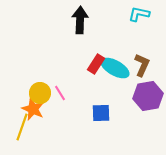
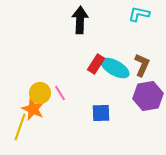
yellow line: moved 2 px left
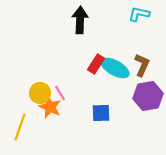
orange star: moved 17 px right, 2 px up
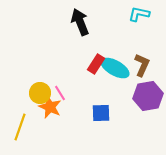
black arrow: moved 2 px down; rotated 24 degrees counterclockwise
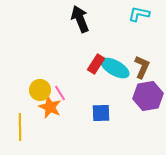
black arrow: moved 3 px up
brown L-shape: moved 2 px down
yellow circle: moved 3 px up
yellow line: rotated 20 degrees counterclockwise
